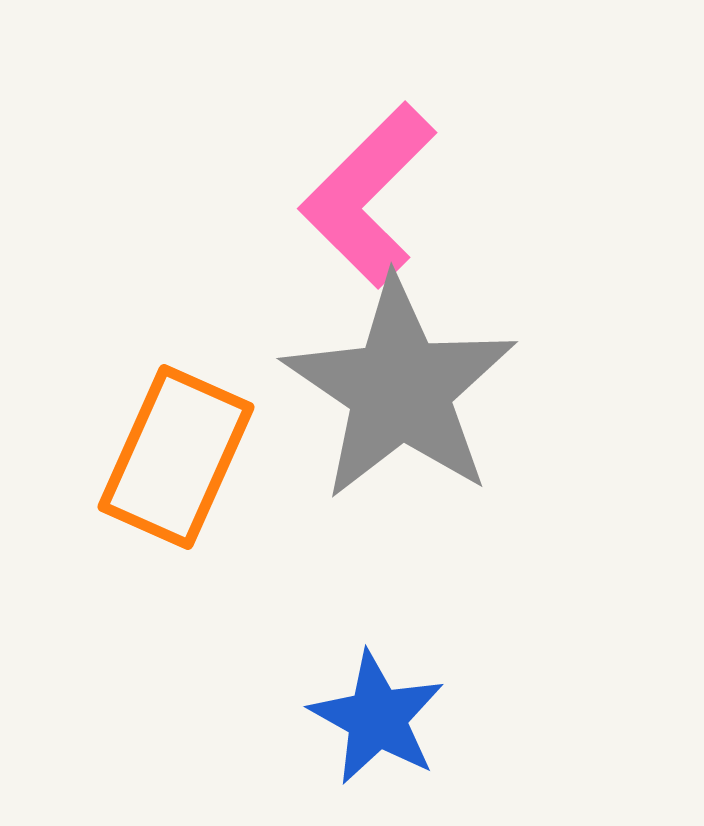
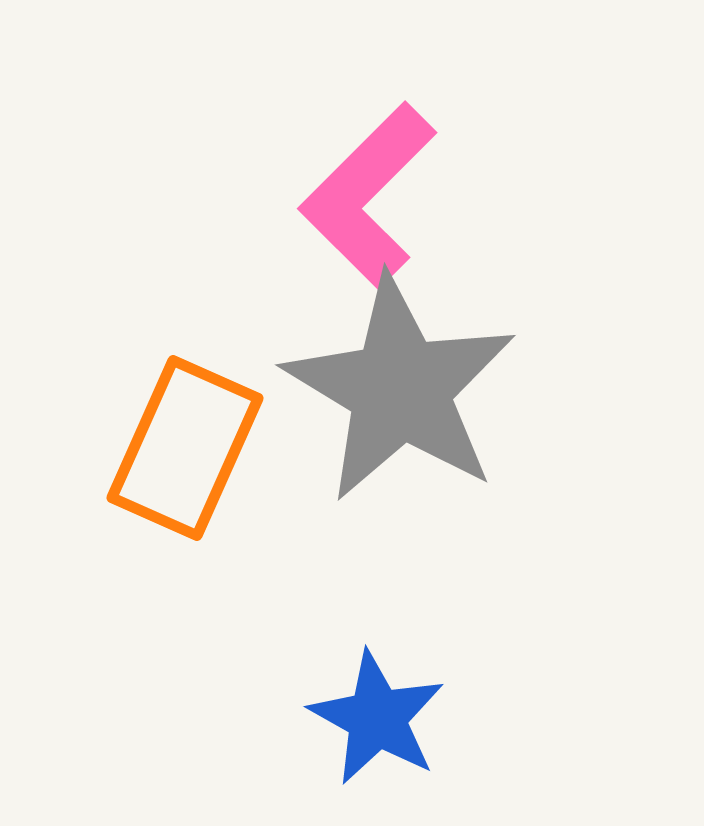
gray star: rotated 3 degrees counterclockwise
orange rectangle: moved 9 px right, 9 px up
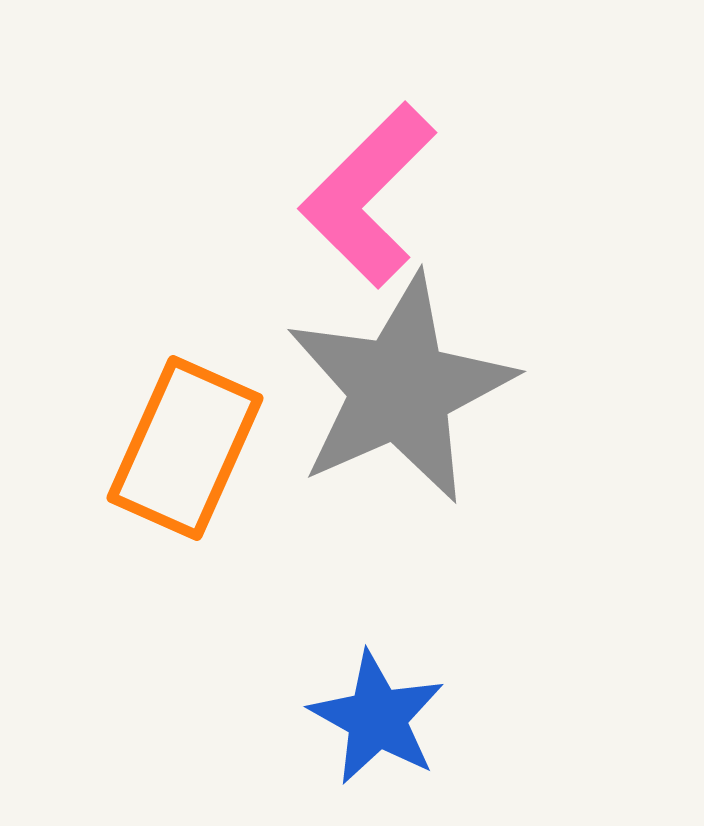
gray star: rotated 17 degrees clockwise
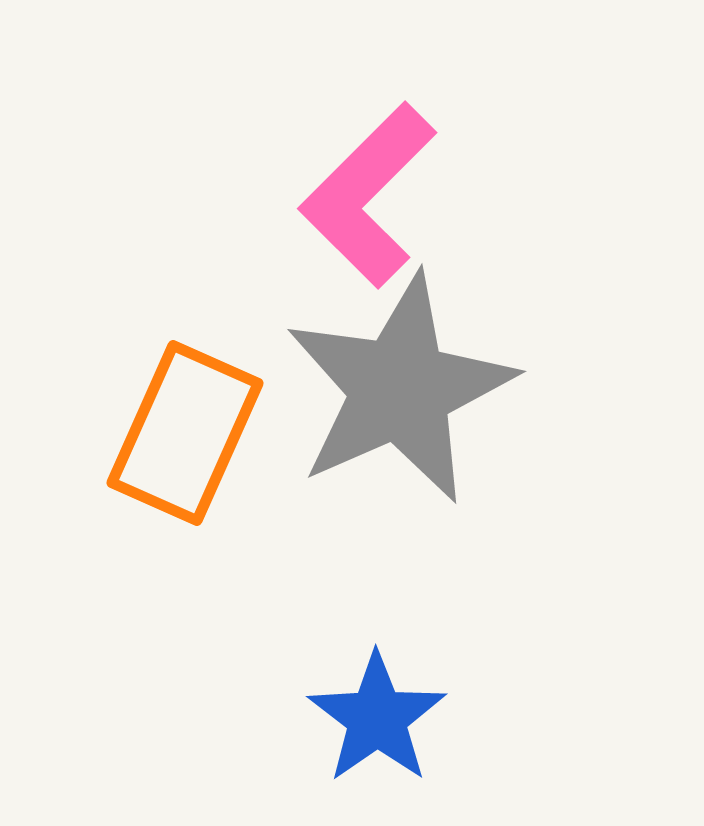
orange rectangle: moved 15 px up
blue star: rotated 8 degrees clockwise
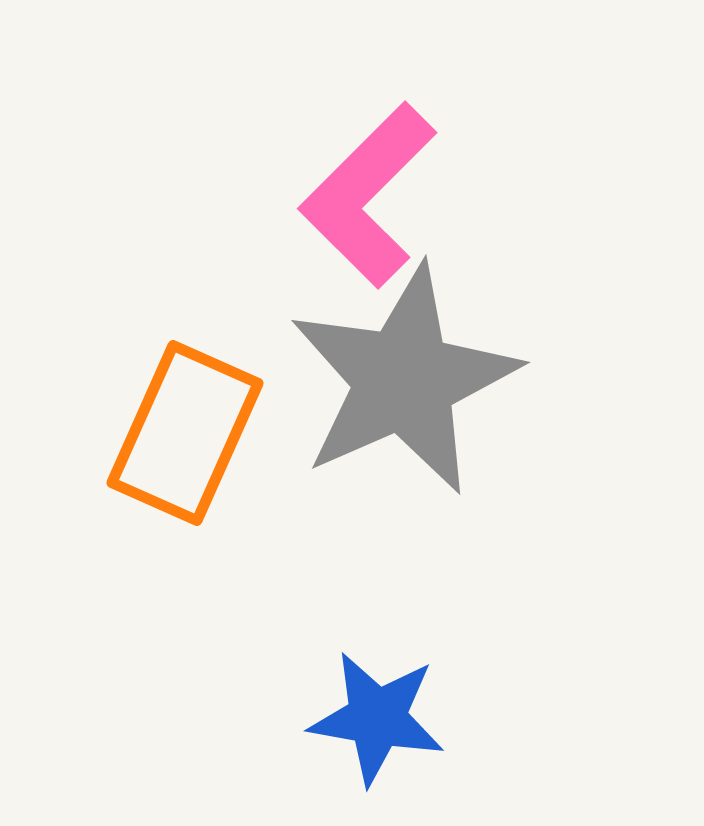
gray star: moved 4 px right, 9 px up
blue star: rotated 27 degrees counterclockwise
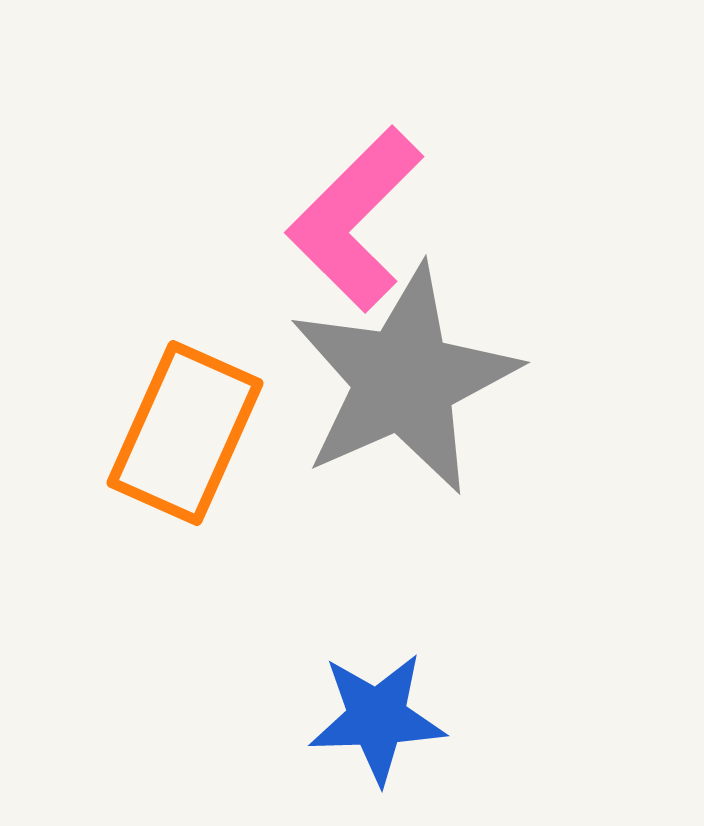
pink L-shape: moved 13 px left, 24 px down
blue star: rotated 12 degrees counterclockwise
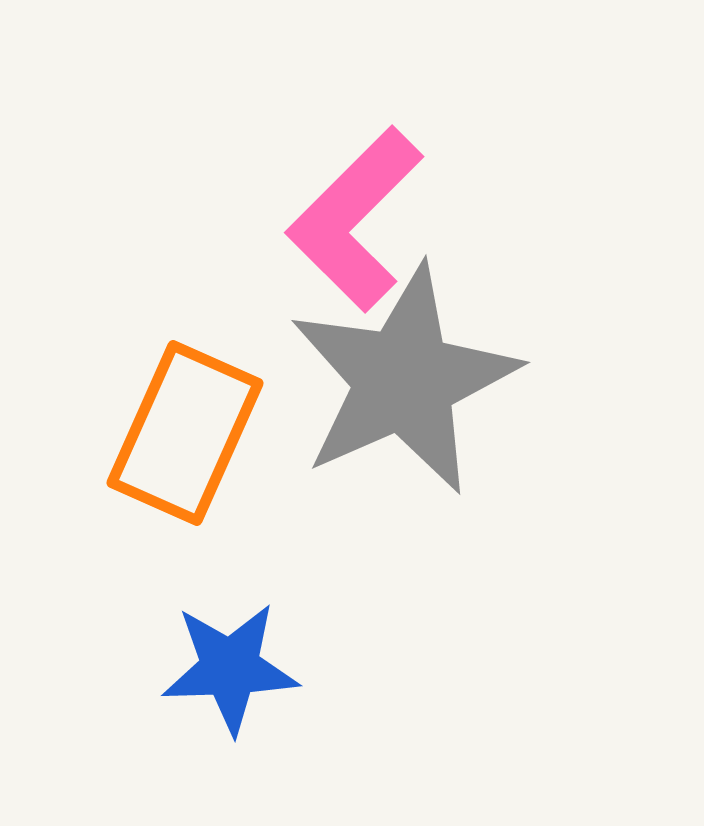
blue star: moved 147 px left, 50 px up
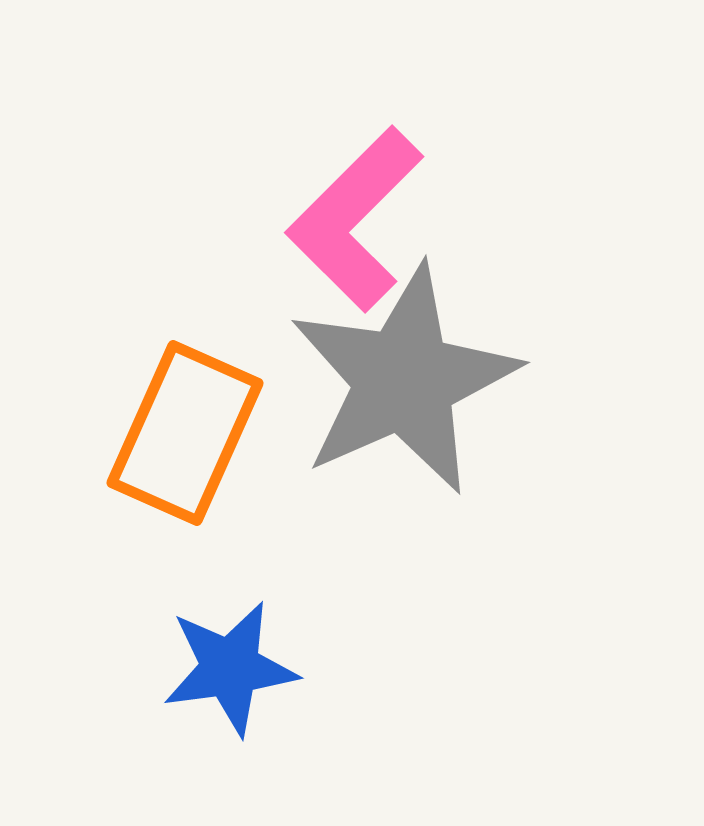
blue star: rotated 6 degrees counterclockwise
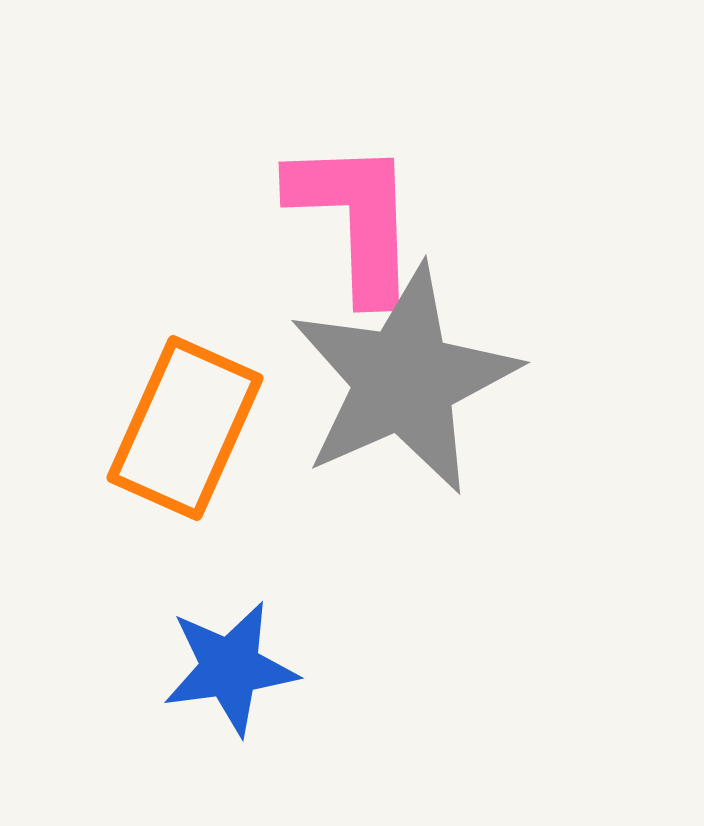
pink L-shape: rotated 133 degrees clockwise
orange rectangle: moved 5 px up
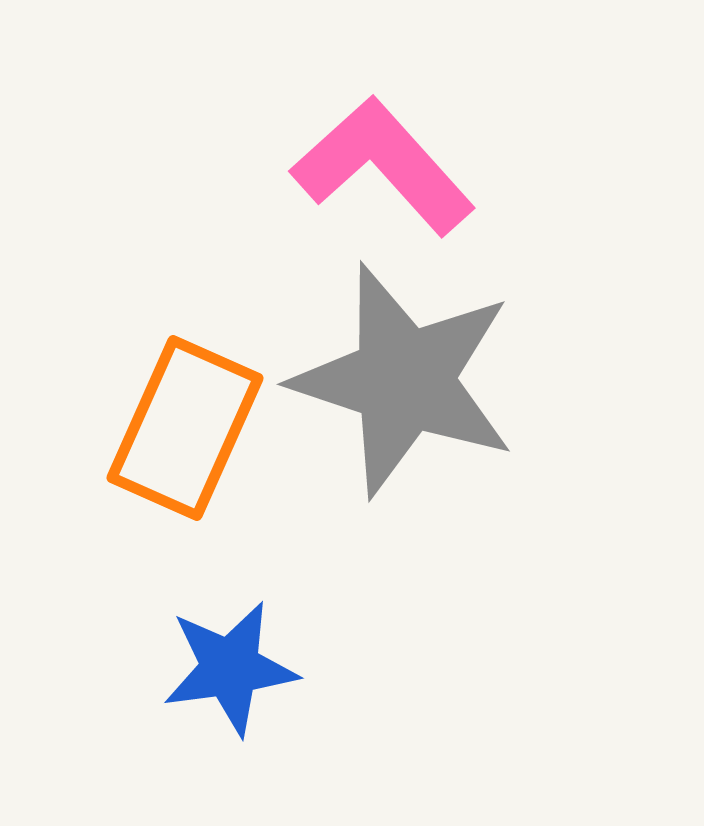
pink L-shape: moved 28 px right, 53 px up; rotated 40 degrees counterclockwise
gray star: rotated 30 degrees counterclockwise
